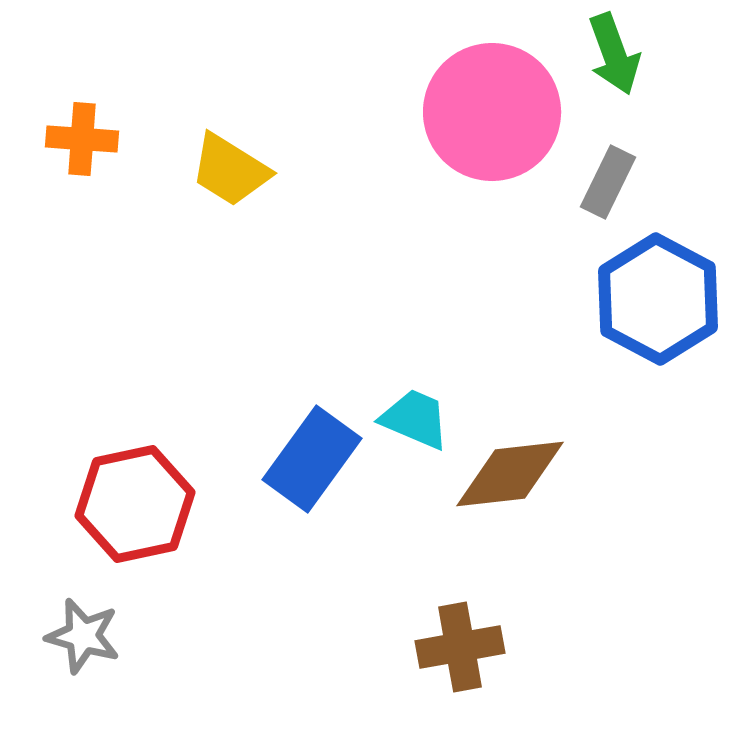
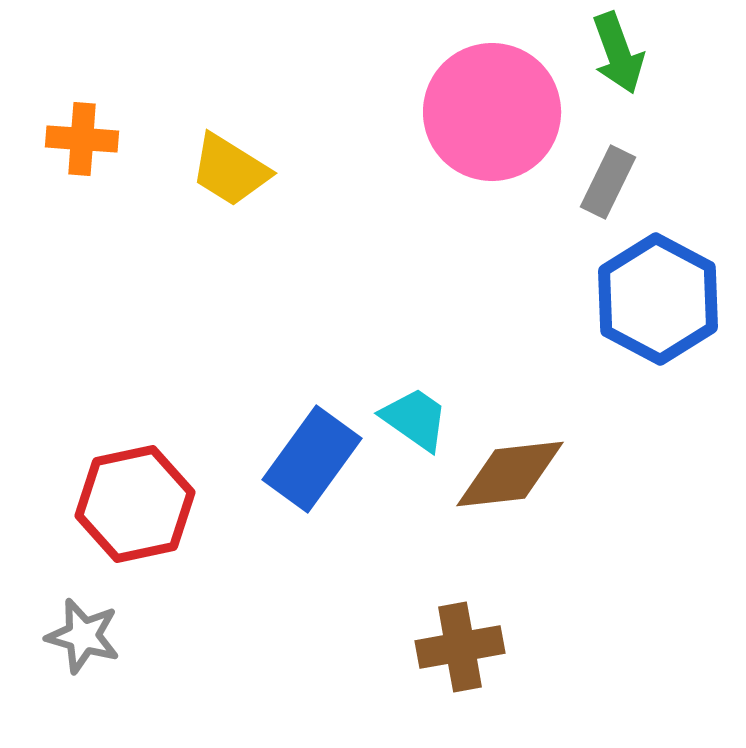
green arrow: moved 4 px right, 1 px up
cyan trapezoid: rotated 12 degrees clockwise
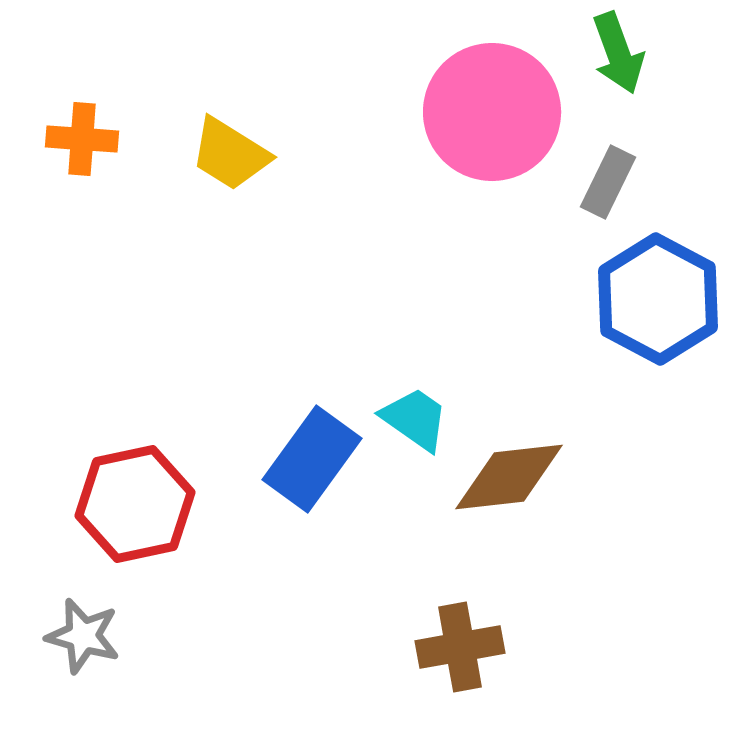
yellow trapezoid: moved 16 px up
brown diamond: moved 1 px left, 3 px down
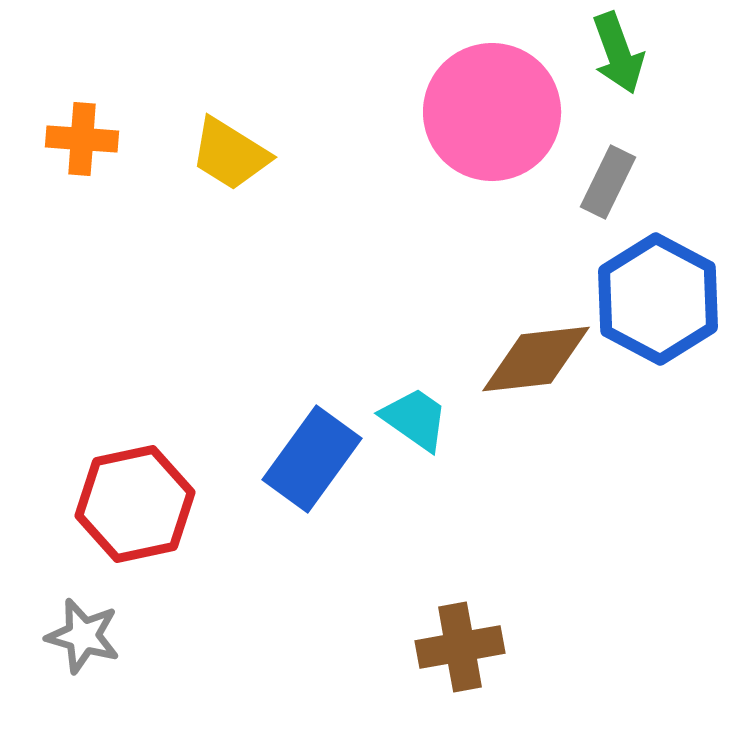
brown diamond: moved 27 px right, 118 px up
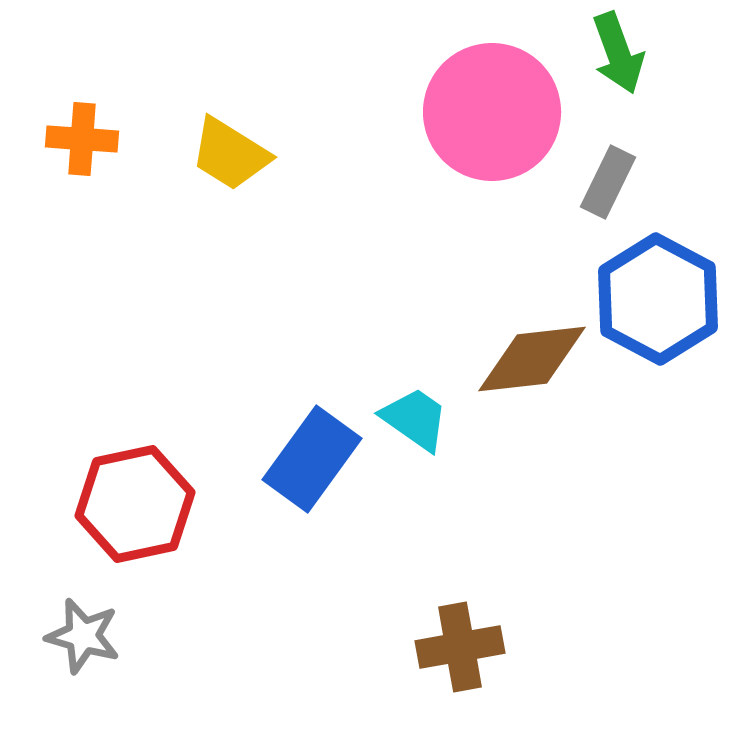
brown diamond: moved 4 px left
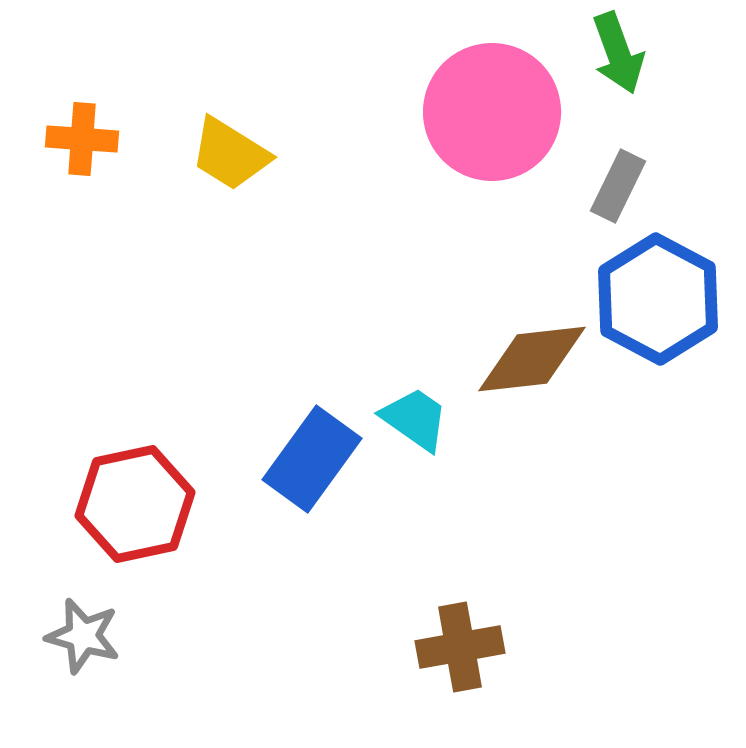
gray rectangle: moved 10 px right, 4 px down
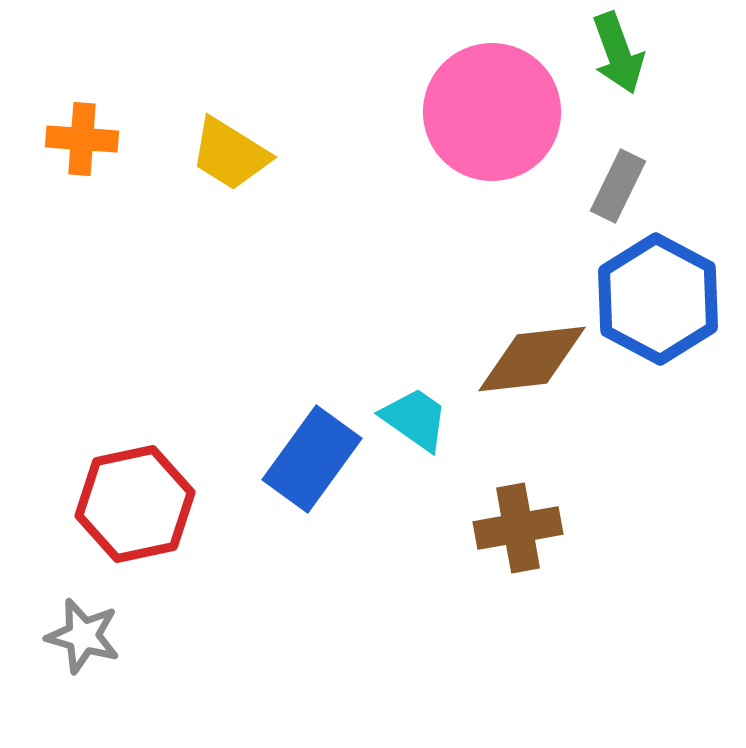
brown cross: moved 58 px right, 119 px up
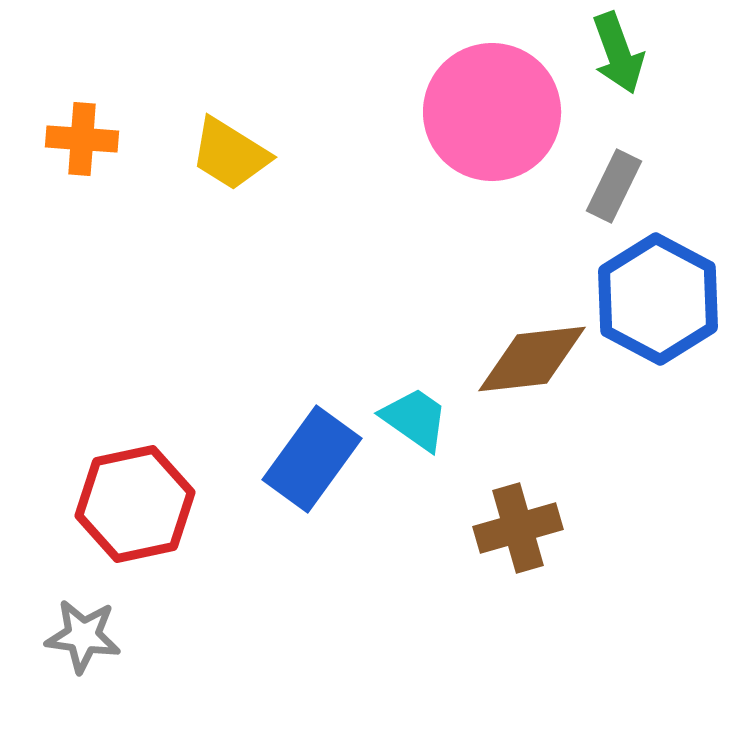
gray rectangle: moved 4 px left
brown cross: rotated 6 degrees counterclockwise
gray star: rotated 8 degrees counterclockwise
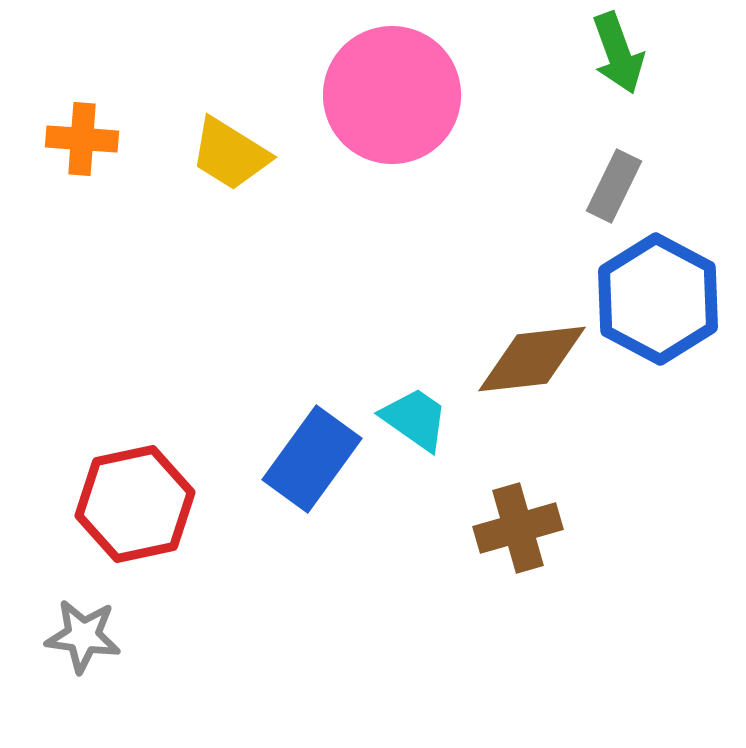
pink circle: moved 100 px left, 17 px up
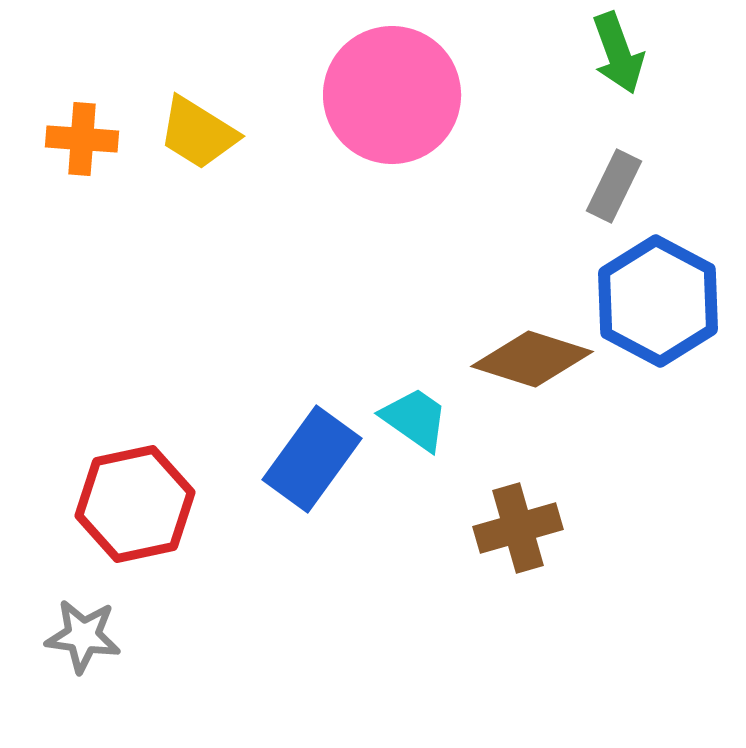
yellow trapezoid: moved 32 px left, 21 px up
blue hexagon: moved 2 px down
brown diamond: rotated 24 degrees clockwise
